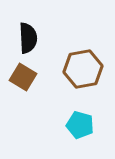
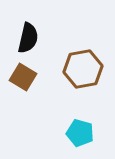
black semicircle: rotated 16 degrees clockwise
cyan pentagon: moved 8 px down
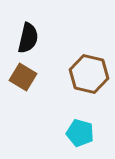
brown hexagon: moved 6 px right, 5 px down; rotated 24 degrees clockwise
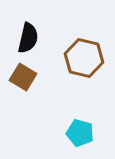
brown hexagon: moved 5 px left, 16 px up
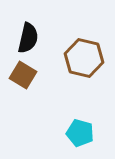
brown square: moved 2 px up
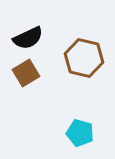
black semicircle: rotated 52 degrees clockwise
brown square: moved 3 px right, 2 px up; rotated 28 degrees clockwise
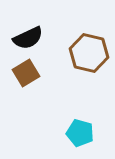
brown hexagon: moved 5 px right, 5 px up
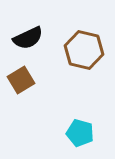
brown hexagon: moved 5 px left, 3 px up
brown square: moved 5 px left, 7 px down
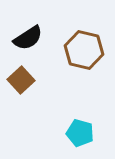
black semicircle: rotated 8 degrees counterclockwise
brown square: rotated 12 degrees counterclockwise
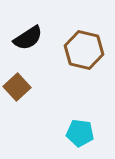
brown square: moved 4 px left, 7 px down
cyan pentagon: rotated 8 degrees counterclockwise
